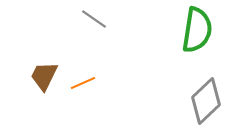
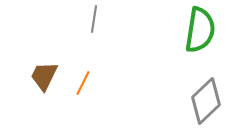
gray line: rotated 64 degrees clockwise
green semicircle: moved 3 px right
orange line: rotated 40 degrees counterclockwise
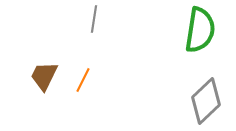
orange line: moved 3 px up
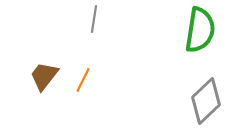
brown trapezoid: rotated 12 degrees clockwise
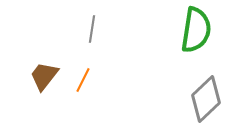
gray line: moved 2 px left, 10 px down
green semicircle: moved 4 px left
gray diamond: moved 2 px up
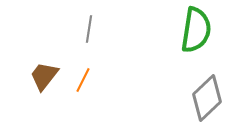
gray line: moved 3 px left
gray diamond: moved 1 px right, 1 px up
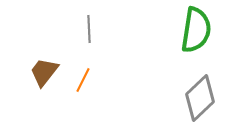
gray line: rotated 12 degrees counterclockwise
brown trapezoid: moved 4 px up
gray diamond: moved 7 px left
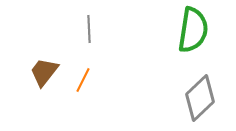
green semicircle: moved 3 px left
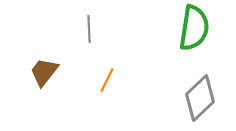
green semicircle: moved 1 px right, 2 px up
orange line: moved 24 px right
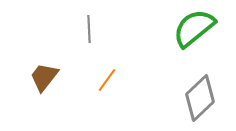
green semicircle: rotated 138 degrees counterclockwise
brown trapezoid: moved 5 px down
orange line: rotated 10 degrees clockwise
